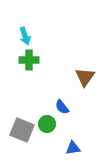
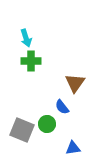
cyan arrow: moved 1 px right, 2 px down
green cross: moved 2 px right, 1 px down
brown triangle: moved 10 px left, 6 px down
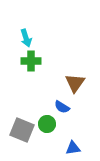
blue semicircle: rotated 21 degrees counterclockwise
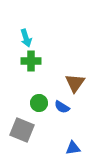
green circle: moved 8 px left, 21 px up
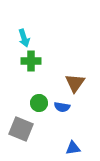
cyan arrow: moved 2 px left
blue semicircle: rotated 21 degrees counterclockwise
gray square: moved 1 px left, 1 px up
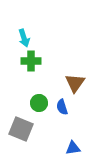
blue semicircle: rotated 63 degrees clockwise
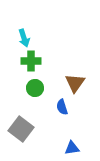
green circle: moved 4 px left, 15 px up
gray square: rotated 15 degrees clockwise
blue triangle: moved 1 px left
